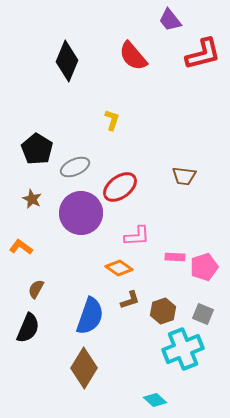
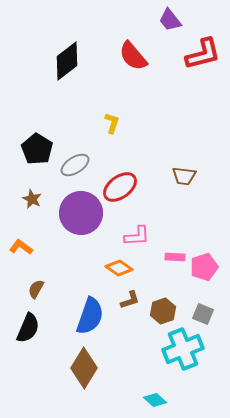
black diamond: rotated 30 degrees clockwise
yellow L-shape: moved 3 px down
gray ellipse: moved 2 px up; rotated 8 degrees counterclockwise
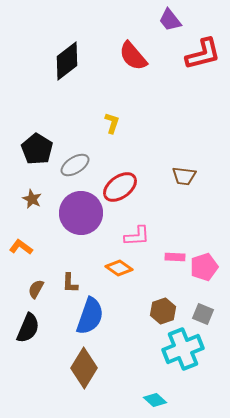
brown L-shape: moved 60 px left, 17 px up; rotated 110 degrees clockwise
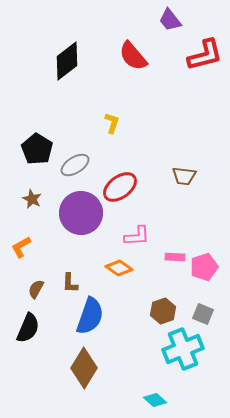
red L-shape: moved 2 px right, 1 px down
orange L-shape: rotated 65 degrees counterclockwise
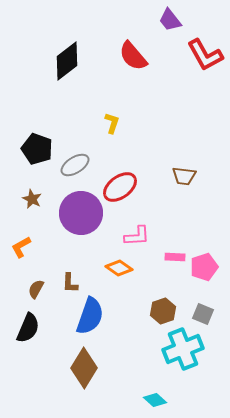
red L-shape: rotated 75 degrees clockwise
black pentagon: rotated 12 degrees counterclockwise
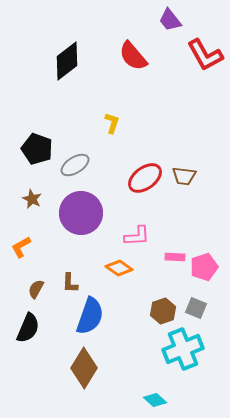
red ellipse: moved 25 px right, 9 px up
gray square: moved 7 px left, 6 px up
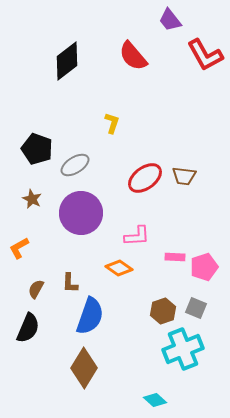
orange L-shape: moved 2 px left, 1 px down
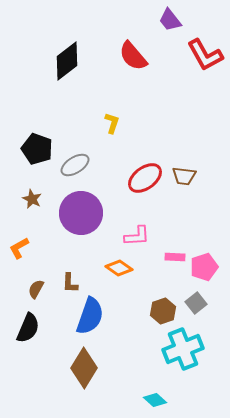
gray square: moved 5 px up; rotated 30 degrees clockwise
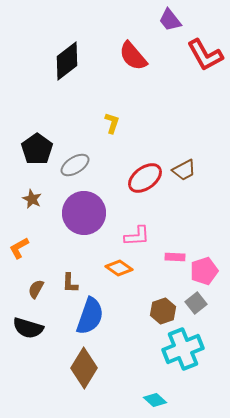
black pentagon: rotated 16 degrees clockwise
brown trapezoid: moved 6 px up; rotated 35 degrees counterclockwise
purple circle: moved 3 px right
pink pentagon: moved 4 px down
black semicircle: rotated 84 degrees clockwise
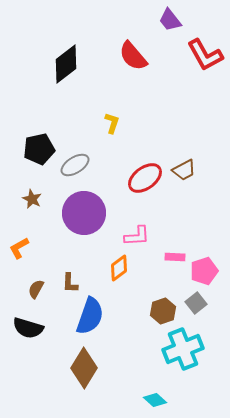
black diamond: moved 1 px left, 3 px down
black pentagon: moved 2 px right; rotated 24 degrees clockwise
orange diamond: rotated 72 degrees counterclockwise
